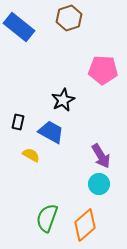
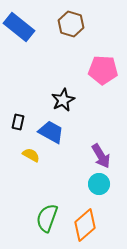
brown hexagon: moved 2 px right, 6 px down; rotated 25 degrees counterclockwise
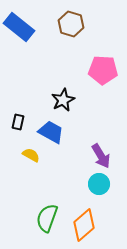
orange diamond: moved 1 px left
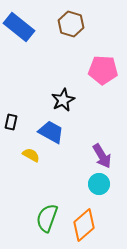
black rectangle: moved 7 px left
purple arrow: moved 1 px right
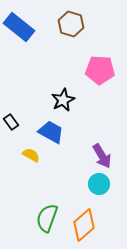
pink pentagon: moved 3 px left
black rectangle: rotated 49 degrees counterclockwise
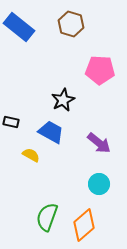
black rectangle: rotated 42 degrees counterclockwise
purple arrow: moved 3 px left, 13 px up; rotated 20 degrees counterclockwise
green semicircle: moved 1 px up
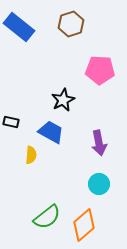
brown hexagon: rotated 25 degrees clockwise
purple arrow: rotated 40 degrees clockwise
yellow semicircle: rotated 66 degrees clockwise
green semicircle: rotated 148 degrees counterclockwise
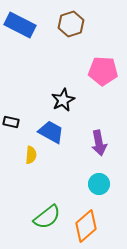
blue rectangle: moved 1 px right, 2 px up; rotated 12 degrees counterclockwise
pink pentagon: moved 3 px right, 1 px down
orange diamond: moved 2 px right, 1 px down
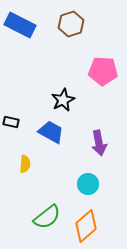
yellow semicircle: moved 6 px left, 9 px down
cyan circle: moved 11 px left
